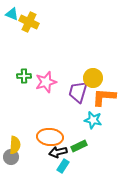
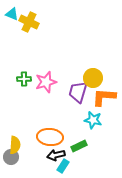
green cross: moved 3 px down
black arrow: moved 2 px left, 3 px down
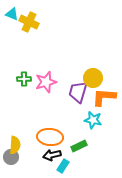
black arrow: moved 4 px left
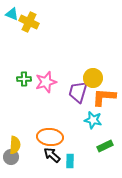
green rectangle: moved 26 px right
black arrow: rotated 54 degrees clockwise
cyan rectangle: moved 7 px right, 5 px up; rotated 32 degrees counterclockwise
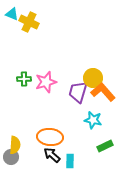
orange L-shape: moved 1 px left, 5 px up; rotated 45 degrees clockwise
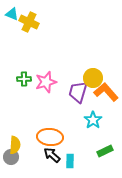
orange L-shape: moved 3 px right
cyan star: rotated 24 degrees clockwise
green rectangle: moved 5 px down
